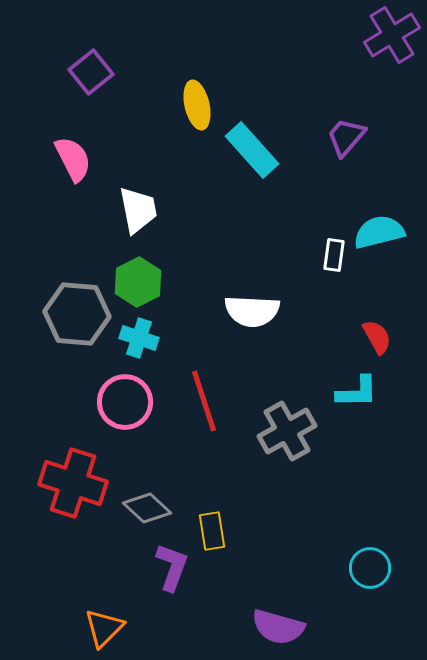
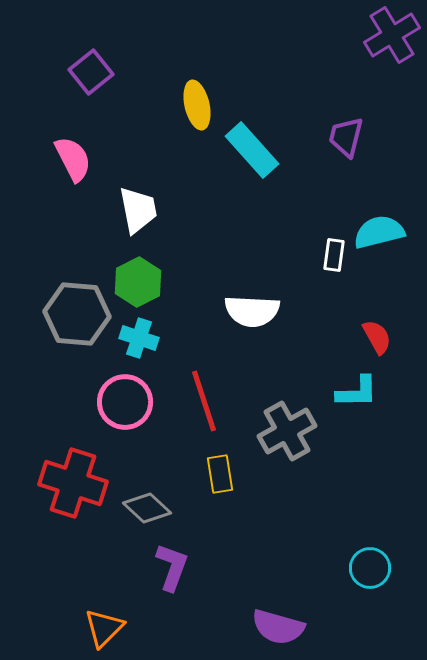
purple trapezoid: rotated 27 degrees counterclockwise
yellow rectangle: moved 8 px right, 57 px up
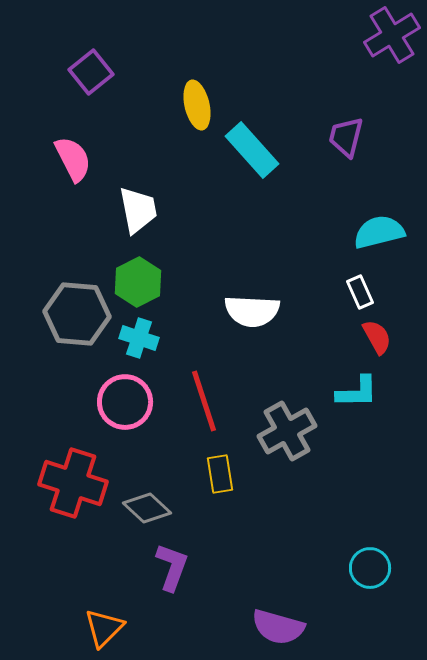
white rectangle: moved 26 px right, 37 px down; rotated 32 degrees counterclockwise
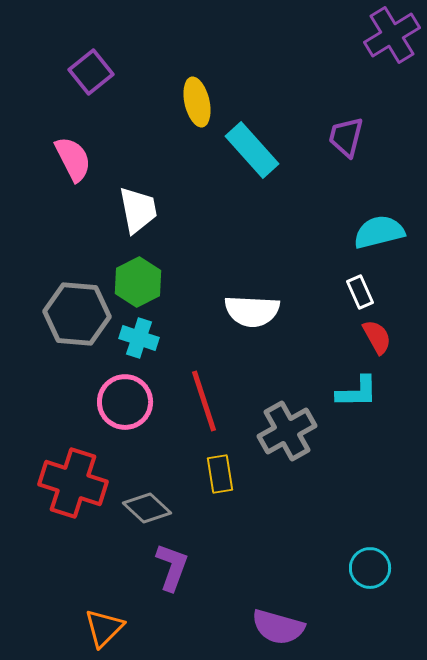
yellow ellipse: moved 3 px up
